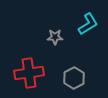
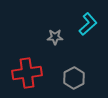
cyan L-shape: rotated 10 degrees counterclockwise
red cross: moved 2 px left
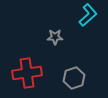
cyan L-shape: moved 9 px up
gray hexagon: rotated 10 degrees clockwise
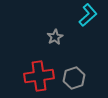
gray star: rotated 28 degrees counterclockwise
red cross: moved 12 px right, 3 px down
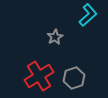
red cross: rotated 24 degrees counterclockwise
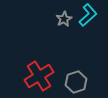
gray star: moved 9 px right, 18 px up
gray hexagon: moved 2 px right, 4 px down
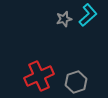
gray star: rotated 14 degrees clockwise
red cross: rotated 8 degrees clockwise
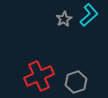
cyan L-shape: moved 1 px right
gray star: rotated 14 degrees counterclockwise
